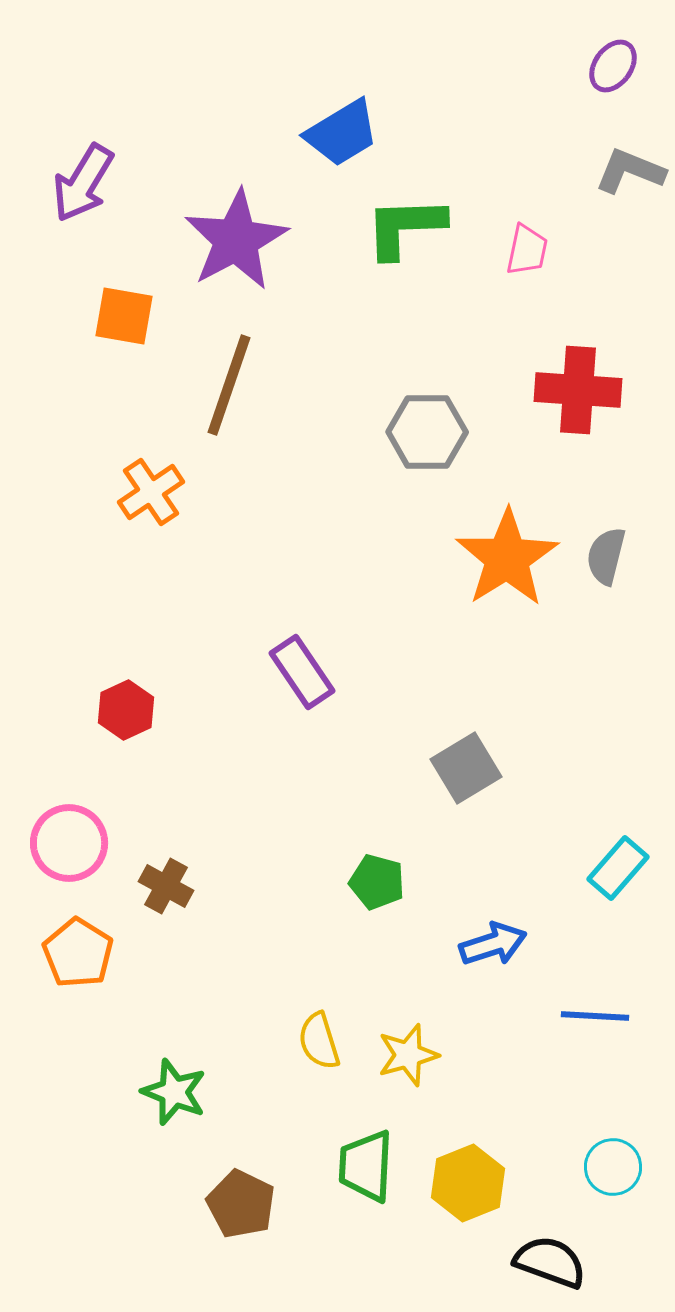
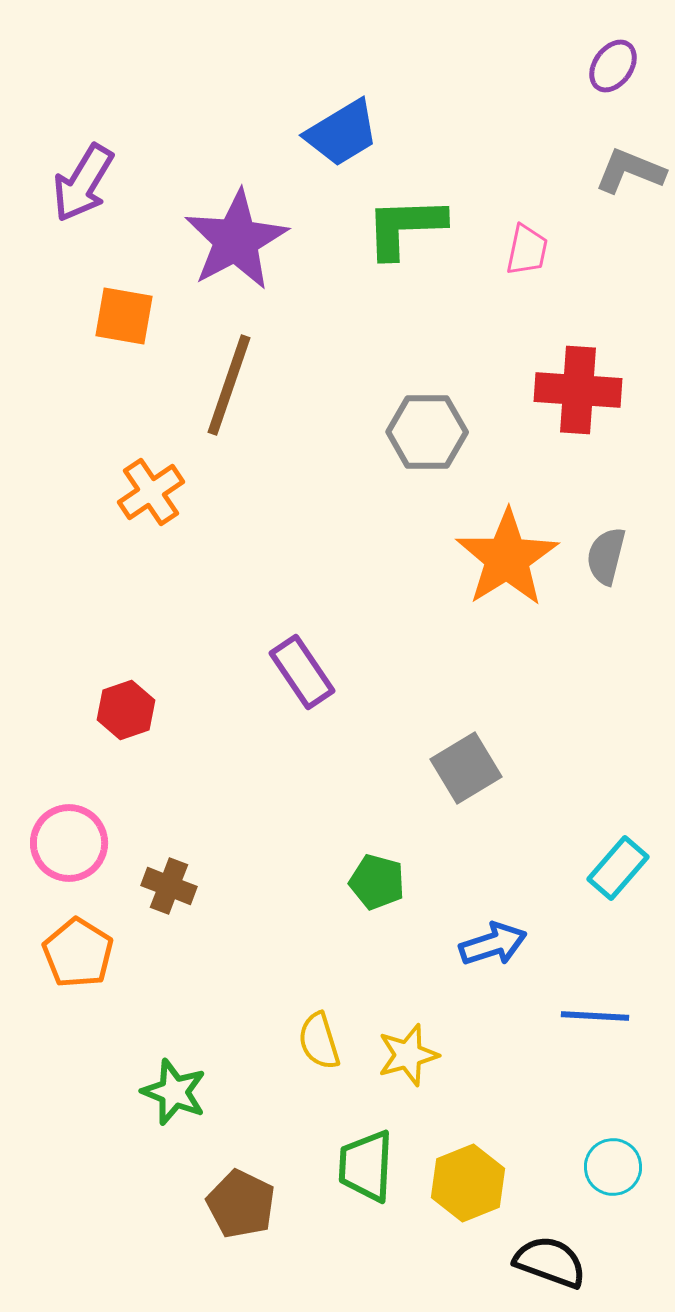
red hexagon: rotated 6 degrees clockwise
brown cross: moved 3 px right; rotated 8 degrees counterclockwise
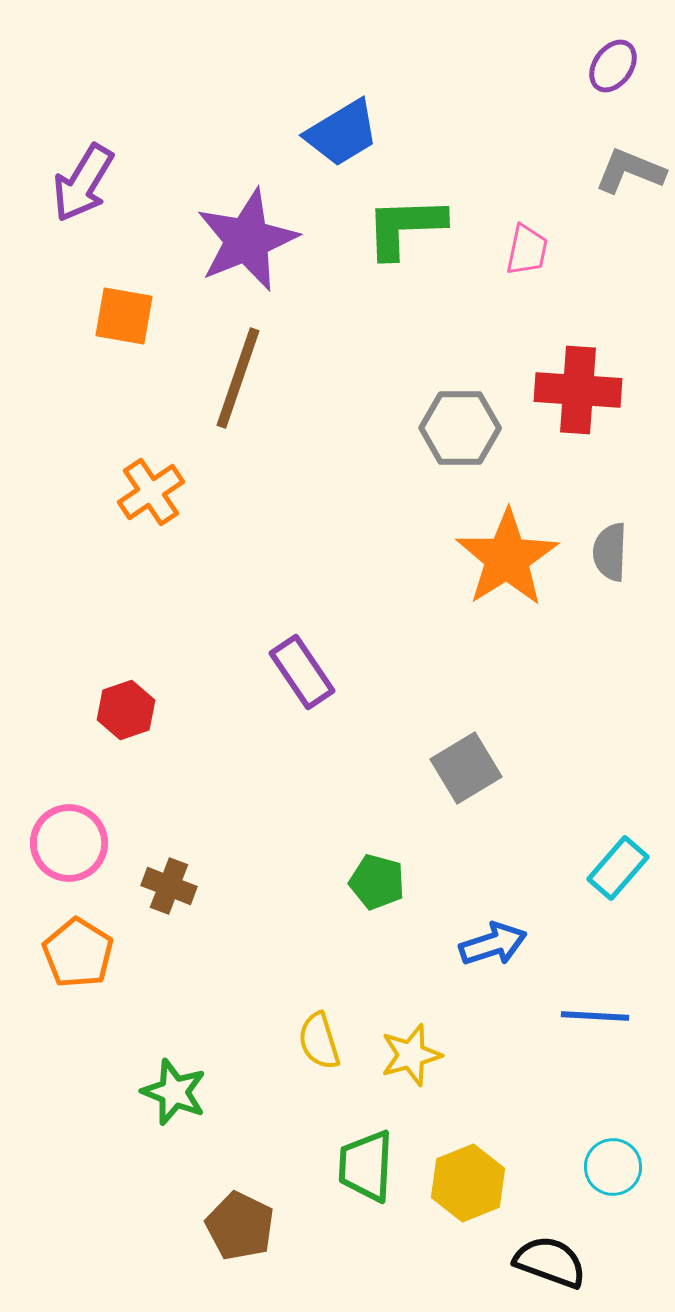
purple star: moved 11 px right; rotated 6 degrees clockwise
brown line: moved 9 px right, 7 px up
gray hexagon: moved 33 px right, 4 px up
gray semicircle: moved 4 px right, 4 px up; rotated 12 degrees counterclockwise
yellow star: moved 3 px right
brown pentagon: moved 1 px left, 22 px down
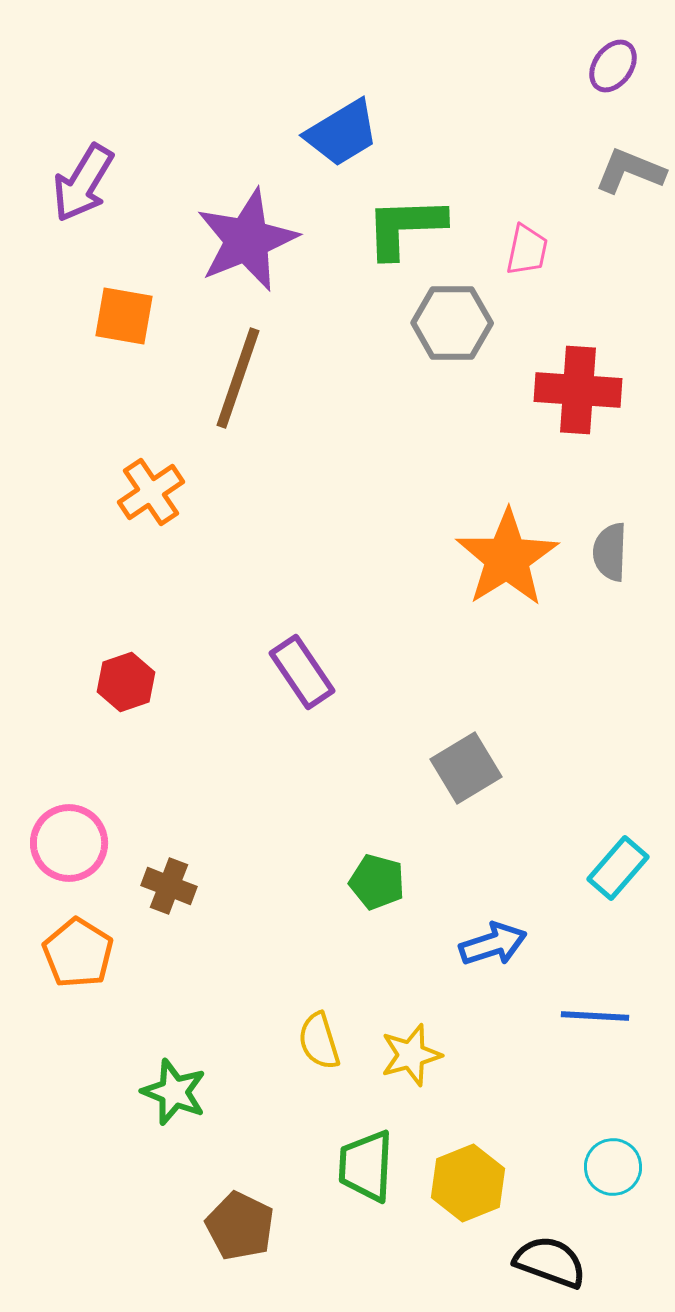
gray hexagon: moved 8 px left, 105 px up
red hexagon: moved 28 px up
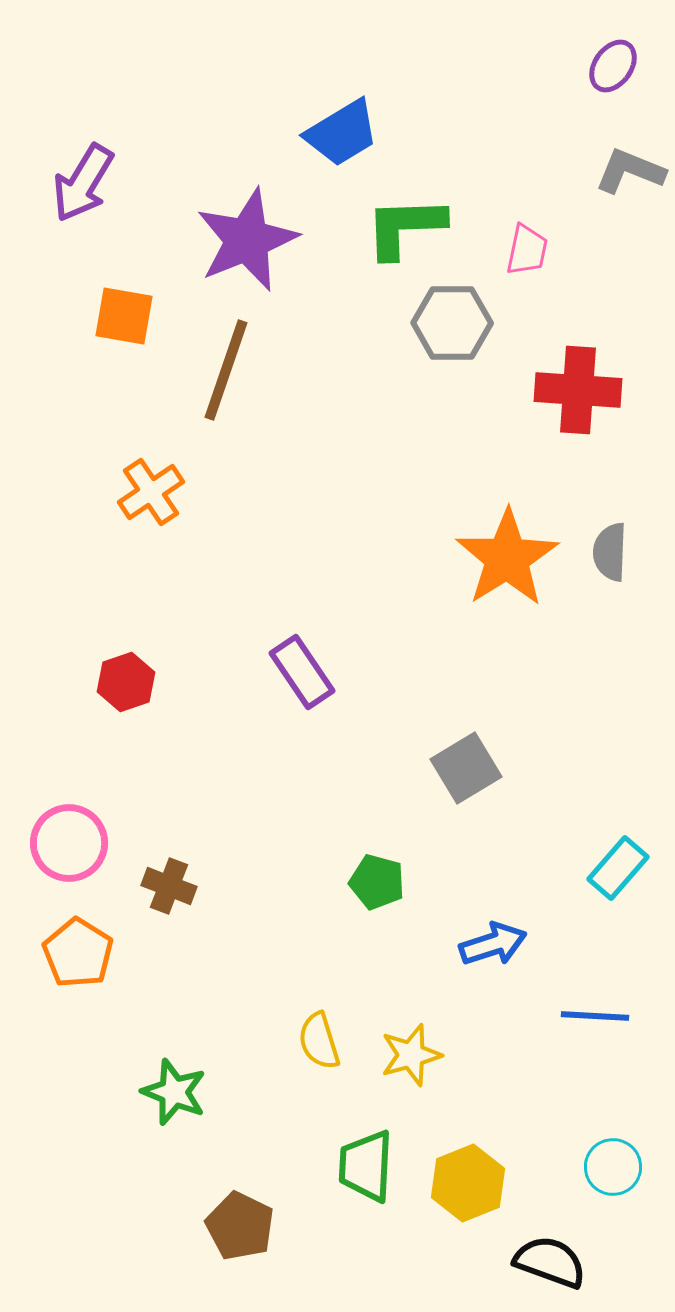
brown line: moved 12 px left, 8 px up
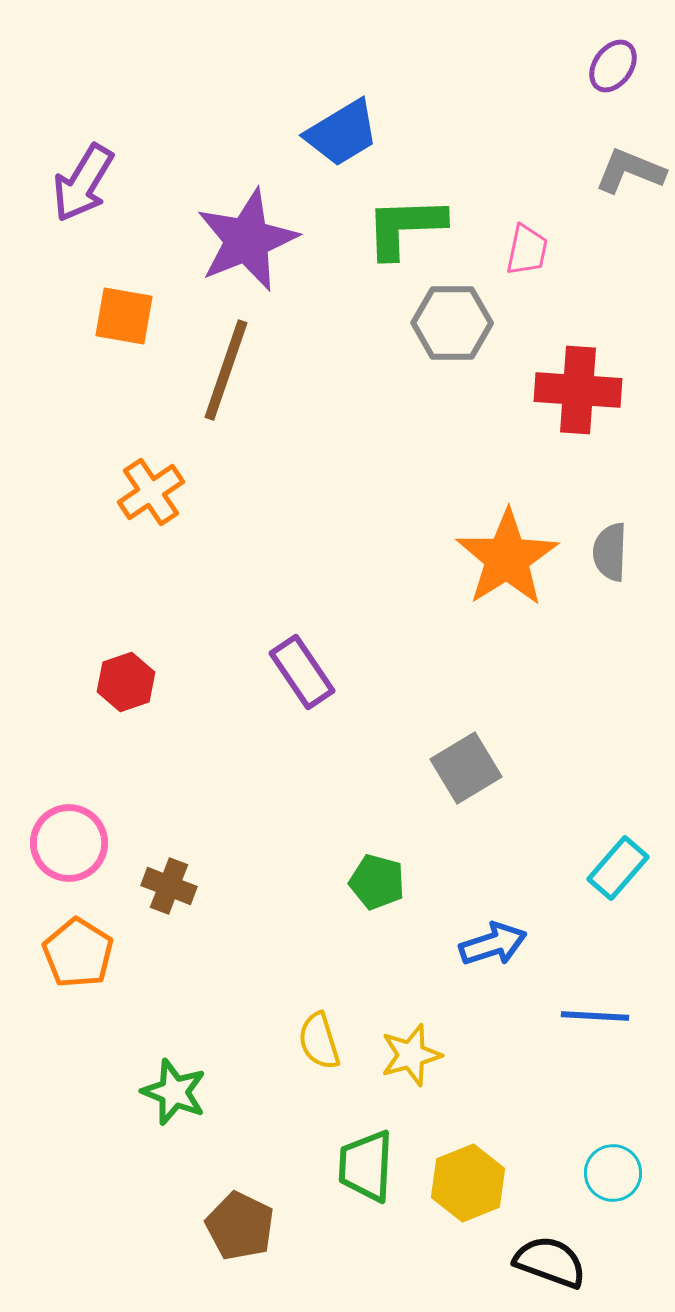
cyan circle: moved 6 px down
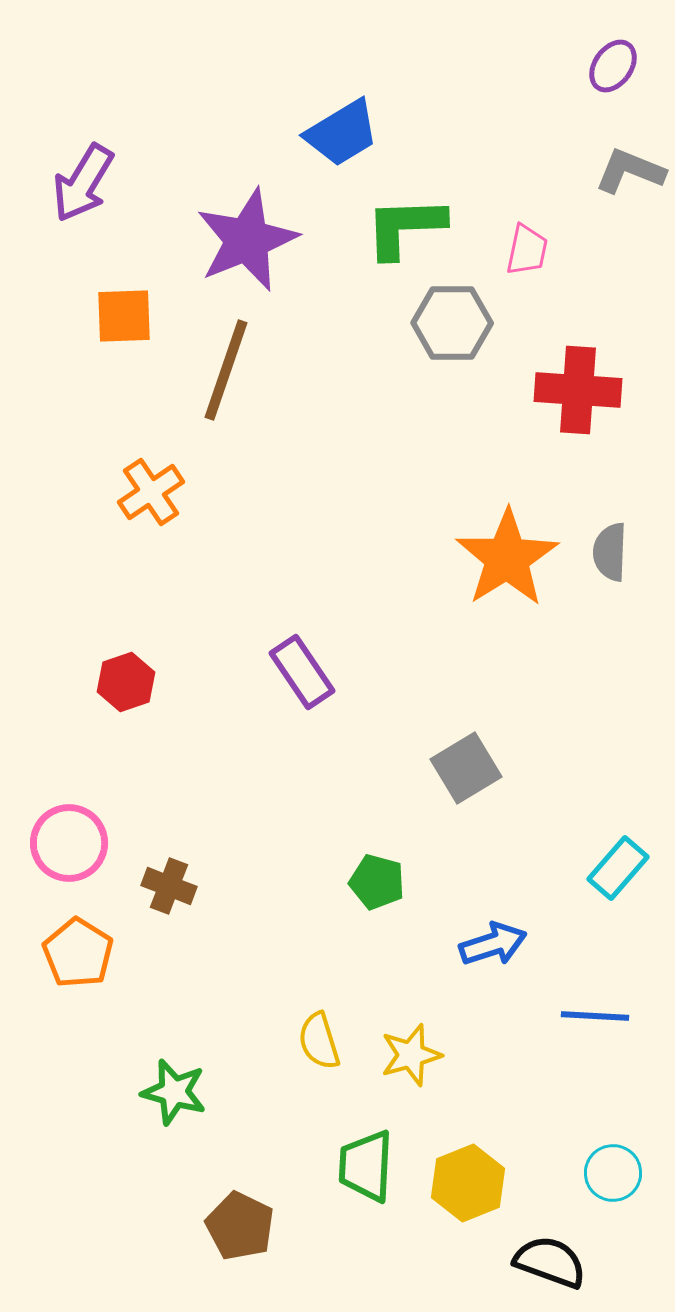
orange square: rotated 12 degrees counterclockwise
green star: rotated 6 degrees counterclockwise
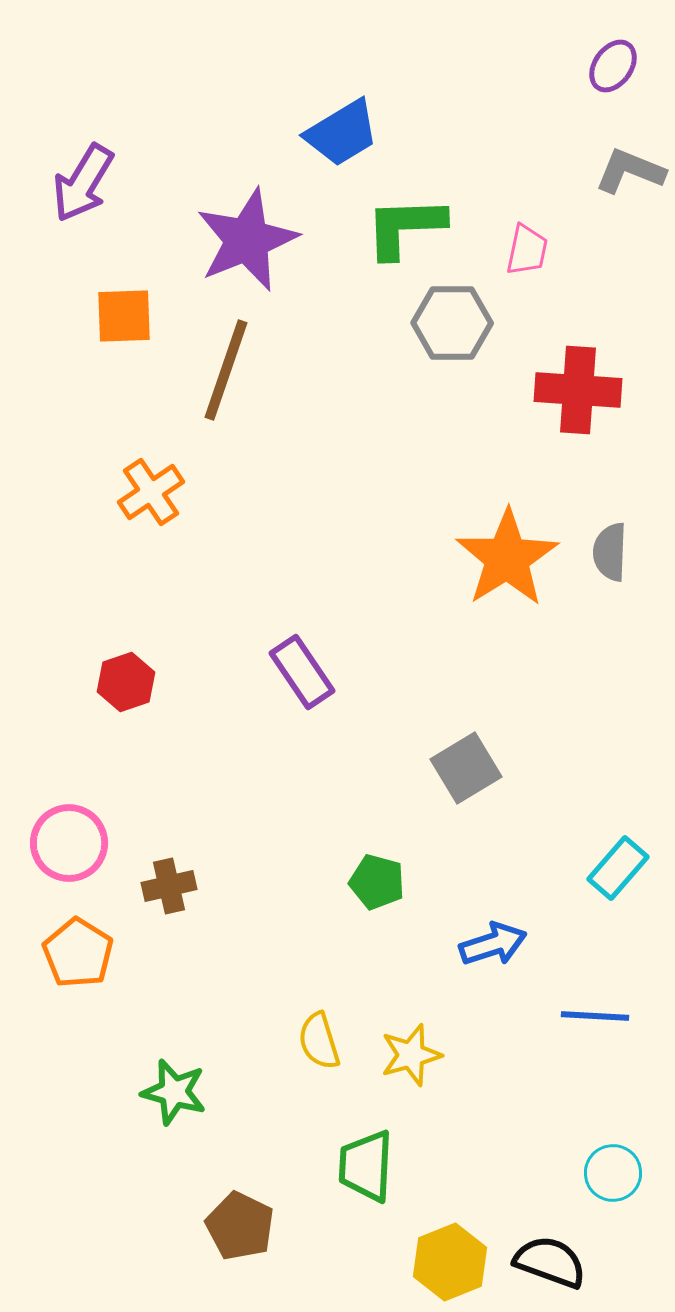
brown cross: rotated 34 degrees counterclockwise
yellow hexagon: moved 18 px left, 79 px down
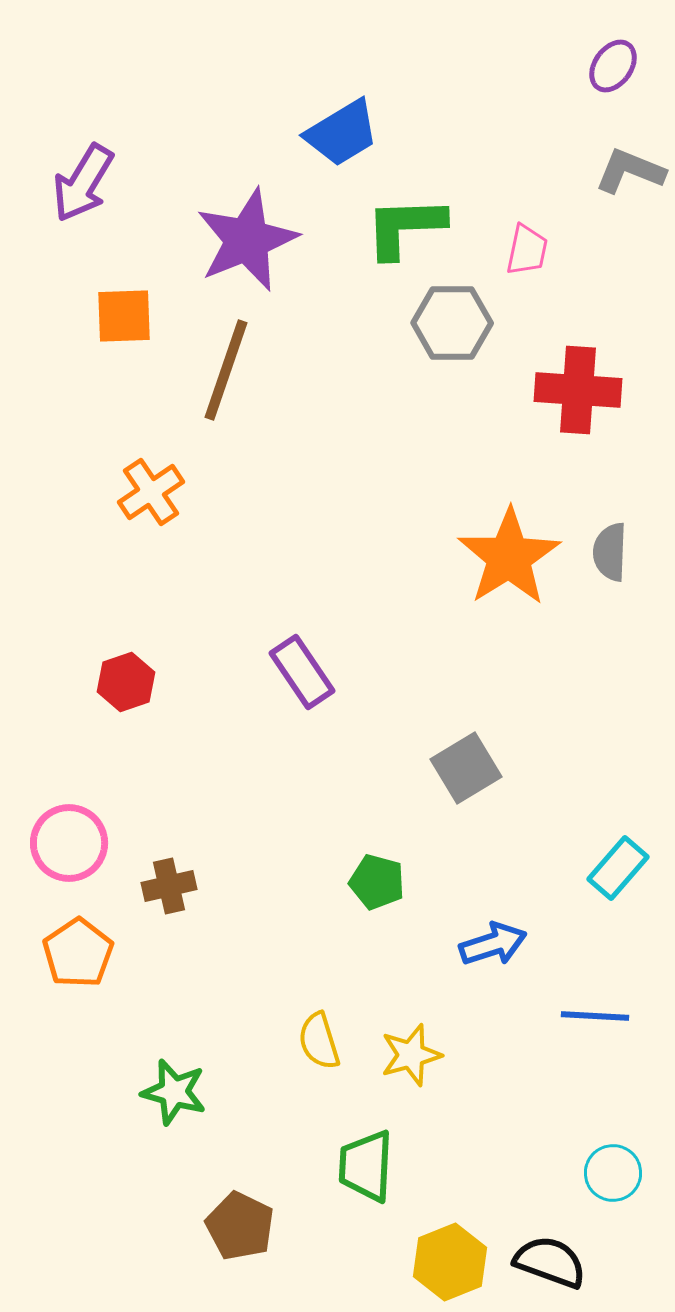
orange star: moved 2 px right, 1 px up
orange pentagon: rotated 6 degrees clockwise
